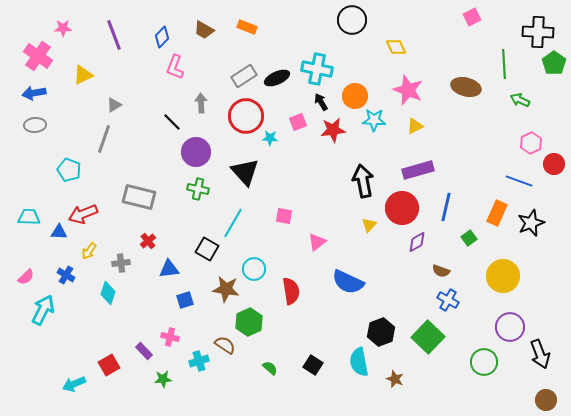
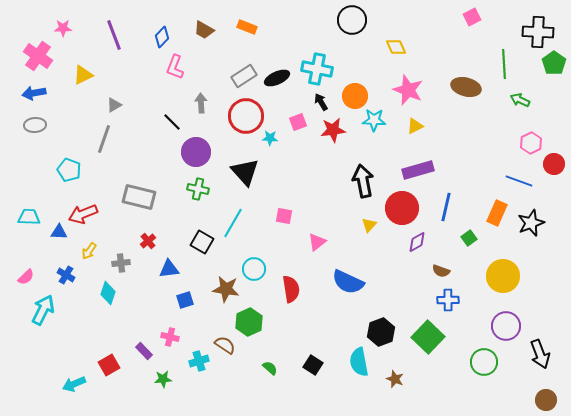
black square at (207, 249): moved 5 px left, 7 px up
red semicircle at (291, 291): moved 2 px up
blue cross at (448, 300): rotated 30 degrees counterclockwise
purple circle at (510, 327): moved 4 px left, 1 px up
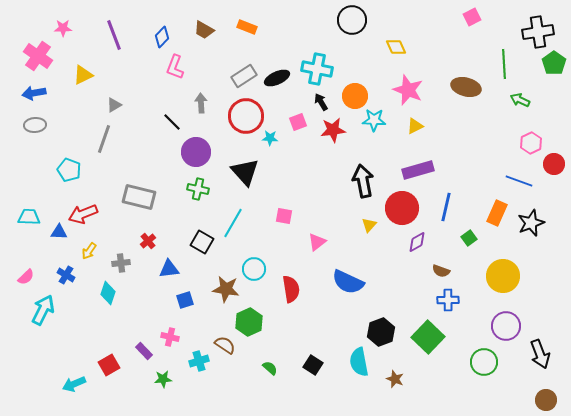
black cross at (538, 32): rotated 12 degrees counterclockwise
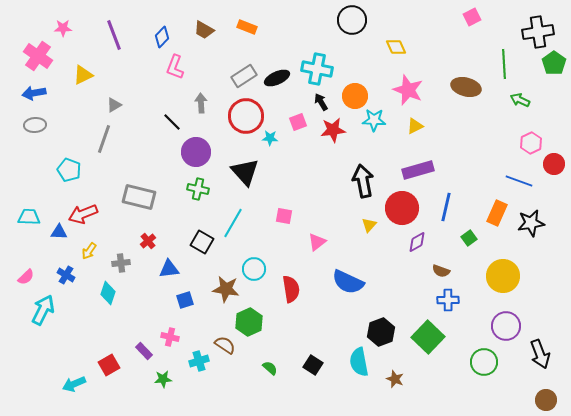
black star at (531, 223): rotated 12 degrees clockwise
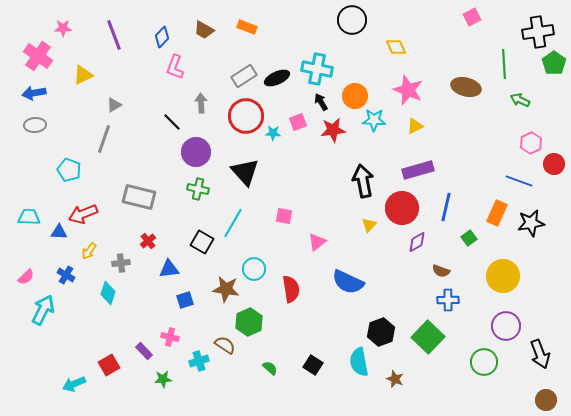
cyan star at (270, 138): moved 3 px right, 5 px up
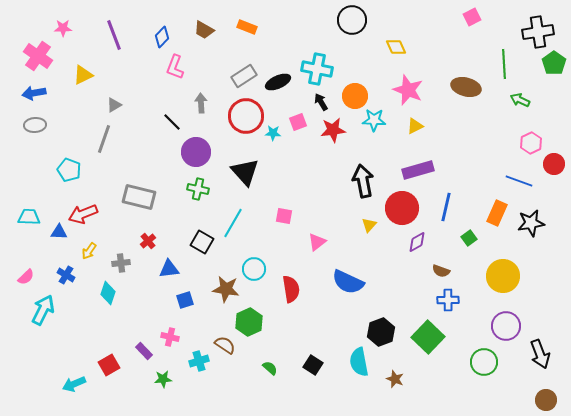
black ellipse at (277, 78): moved 1 px right, 4 px down
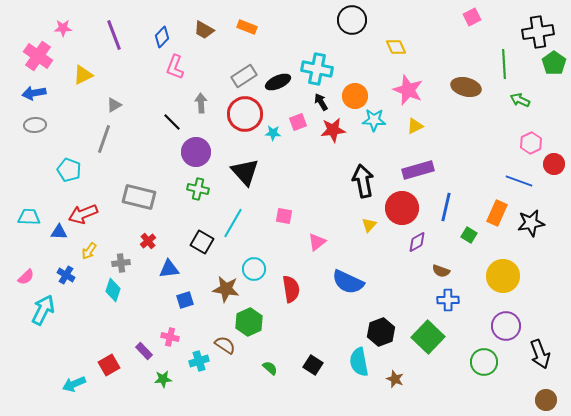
red circle at (246, 116): moved 1 px left, 2 px up
green square at (469, 238): moved 3 px up; rotated 21 degrees counterclockwise
cyan diamond at (108, 293): moved 5 px right, 3 px up
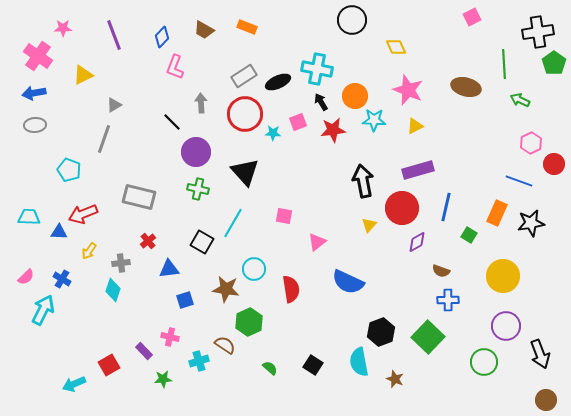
blue cross at (66, 275): moved 4 px left, 4 px down
